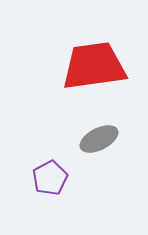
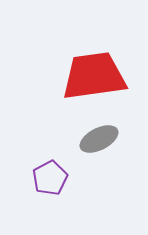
red trapezoid: moved 10 px down
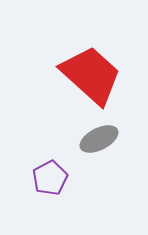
red trapezoid: moved 3 px left, 1 px up; rotated 50 degrees clockwise
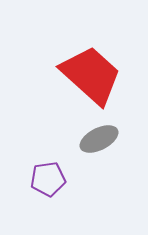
purple pentagon: moved 2 px left, 1 px down; rotated 20 degrees clockwise
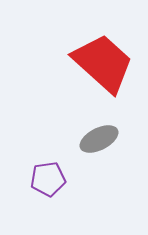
red trapezoid: moved 12 px right, 12 px up
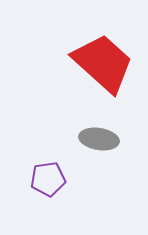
gray ellipse: rotated 36 degrees clockwise
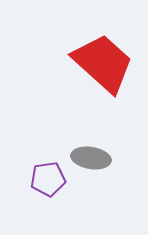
gray ellipse: moved 8 px left, 19 px down
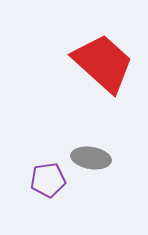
purple pentagon: moved 1 px down
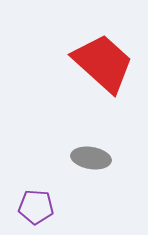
purple pentagon: moved 12 px left, 27 px down; rotated 12 degrees clockwise
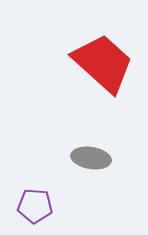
purple pentagon: moved 1 px left, 1 px up
